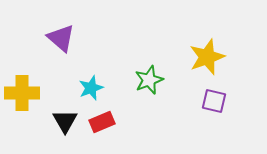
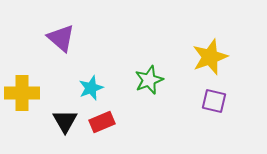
yellow star: moved 3 px right
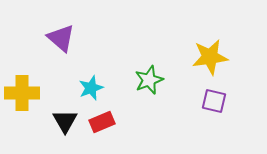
yellow star: rotated 12 degrees clockwise
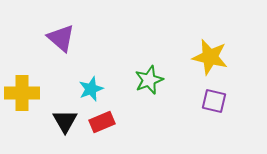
yellow star: rotated 21 degrees clockwise
cyan star: moved 1 px down
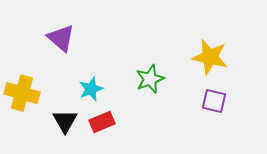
green star: moved 1 px right, 1 px up
yellow cross: rotated 16 degrees clockwise
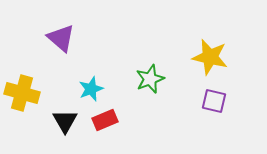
red rectangle: moved 3 px right, 2 px up
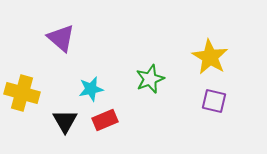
yellow star: rotated 18 degrees clockwise
cyan star: rotated 10 degrees clockwise
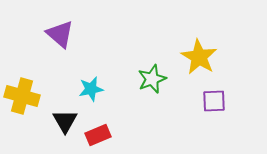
purple triangle: moved 1 px left, 4 px up
yellow star: moved 11 px left
green star: moved 2 px right
yellow cross: moved 3 px down
purple square: rotated 15 degrees counterclockwise
red rectangle: moved 7 px left, 15 px down
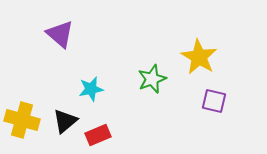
yellow cross: moved 24 px down
purple square: rotated 15 degrees clockwise
black triangle: rotated 20 degrees clockwise
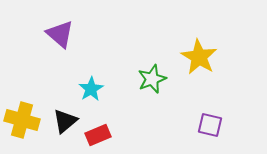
cyan star: rotated 20 degrees counterclockwise
purple square: moved 4 px left, 24 px down
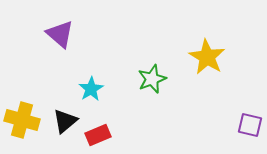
yellow star: moved 8 px right
purple square: moved 40 px right
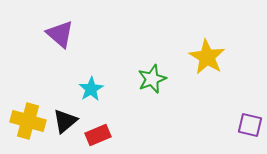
yellow cross: moved 6 px right, 1 px down
